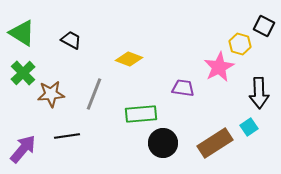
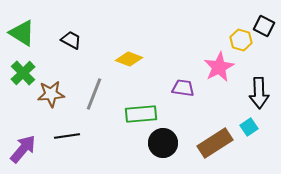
yellow hexagon: moved 1 px right, 4 px up
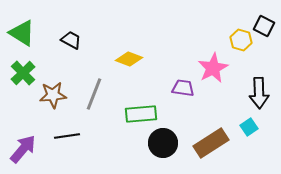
pink star: moved 6 px left, 1 px down
brown star: moved 2 px right, 1 px down
brown rectangle: moved 4 px left
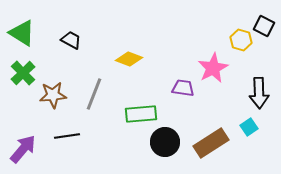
black circle: moved 2 px right, 1 px up
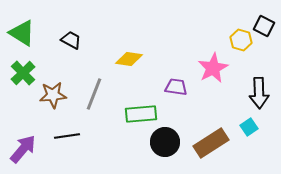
yellow diamond: rotated 12 degrees counterclockwise
purple trapezoid: moved 7 px left, 1 px up
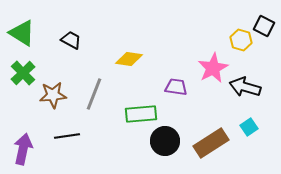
black arrow: moved 14 px left, 6 px up; rotated 108 degrees clockwise
black circle: moved 1 px up
purple arrow: rotated 28 degrees counterclockwise
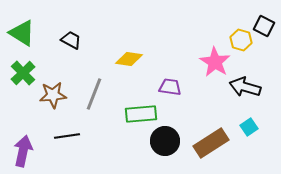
pink star: moved 2 px right, 6 px up; rotated 12 degrees counterclockwise
purple trapezoid: moved 6 px left
purple arrow: moved 2 px down
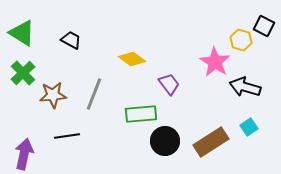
yellow diamond: moved 3 px right; rotated 28 degrees clockwise
purple trapezoid: moved 1 px left, 3 px up; rotated 45 degrees clockwise
brown rectangle: moved 1 px up
purple arrow: moved 1 px right, 3 px down
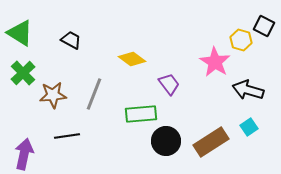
green triangle: moved 2 px left
black arrow: moved 3 px right, 3 px down
black circle: moved 1 px right
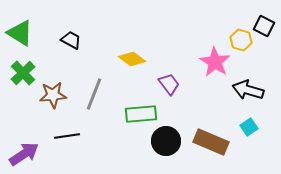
brown rectangle: rotated 56 degrees clockwise
purple arrow: rotated 44 degrees clockwise
